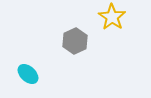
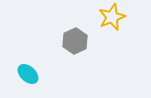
yellow star: rotated 16 degrees clockwise
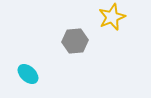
gray hexagon: rotated 20 degrees clockwise
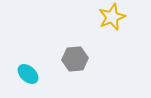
gray hexagon: moved 18 px down
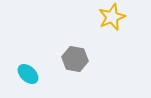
gray hexagon: rotated 15 degrees clockwise
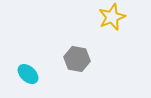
gray hexagon: moved 2 px right
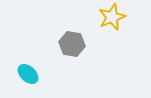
gray hexagon: moved 5 px left, 15 px up
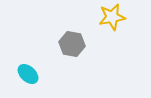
yellow star: rotated 12 degrees clockwise
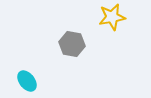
cyan ellipse: moved 1 px left, 7 px down; rotated 10 degrees clockwise
